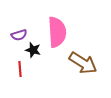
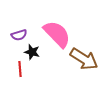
pink semicircle: moved 2 px down; rotated 40 degrees counterclockwise
black star: moved 1 px left, 2 px down
brown arrow: moved 1 px right, 4 px up
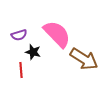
black star: moved 1 px right
red line: moved 1 px right, 1 px down
